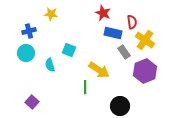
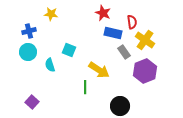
cyan circle: moved 2 px right, 1 px up
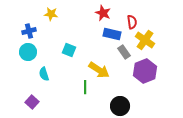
blue rectangle: moved 1 px left, 1 px down
cyan semicircle: moved 6 px left, 9 px down
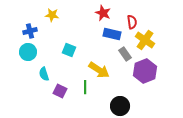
yellow star: moved 1 px right, 1 px down
blue cross: moved 1 px right
gray rectangle: moved 1 px right, 2 px down
purple square: moved 28 px right, 11 px up; rotated 16 degrees counterclockwise
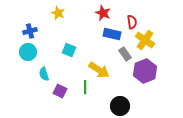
yellow star: moved 6 px right, 2 px up; rotated 16 degrees clockwise
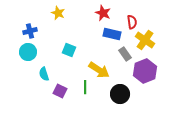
black circle: moved 12 px up
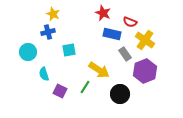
yellow star: moved 5 px left, 1 px down
red semicircle: moved 2 px left; rotated 120 degrees clockwise
blue cross: moved 18 px right, 1 px down
cyan square: rotated 32 degrees counterclockwise
green line: rotated 32 degrees clockwise
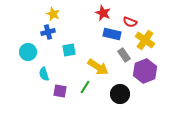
gray rectangle: moved 1 px left, 1 px down
yellow arrow: moved 1 px left, 3 px up
purple square: rotated 16 degrees counterclockwise
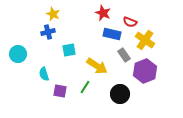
cyan circle: moved 10 px left, 2 px down
yellow arrow: moved 1 px left, 1 px up
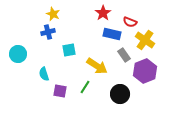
red star: rotated 14 degrees clockwise
